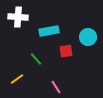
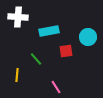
yellow line: moved 4 px up; rotated 48 degrees counterclockwise
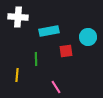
green line: rotated 40 degrees clockwise
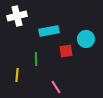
white cross: moved 1 px left, 1 px up; rotated 18 degrees counterclockwise
cyan circle: moved 2 px left, 2 px down
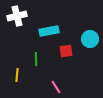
cyan circle: moved 4 px right
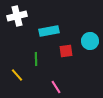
cyan circle: moved 2 px down
yellow line: rotated 48 degrees counterclockwise
